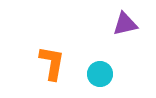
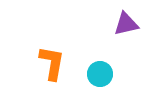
purple triangle: moved 1 px right
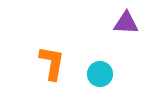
purple triangle: moved 1 px up; rotated 16 degrees clockwise
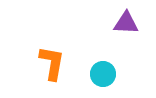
cyan circle: moved 3 px right
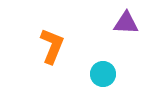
orange L-shape: moved 17 px up; rotated 12 degrees clockwise
